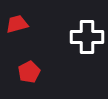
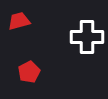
red trapezoid: moved 2 px right, 3 px up
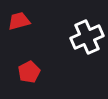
white cross: rotated 24 degrees counterclockwise
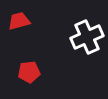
red pentagon: rotated 20 degrees clockwise
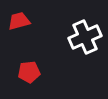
white cross: moved 2 px left
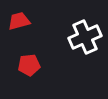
red pentagon: moved 7 px up
